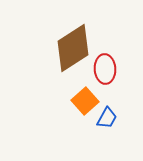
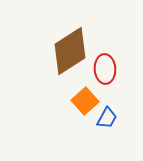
brown diamond: moved 3 px left, 3 px down
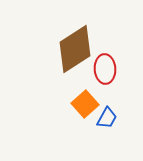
brown diamond: moved 5 px right, 2 px up
orange square: moved 3 px down
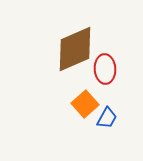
brown diamond: rotated 9 degrees clockwise
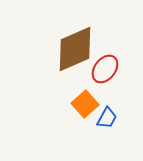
red ellipse: rotated 40 degrees clockwise
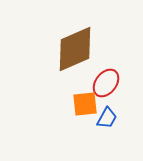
red ellipse: moved 1 px right, 14 px down
orange square: rotated 36 degrees clockwise
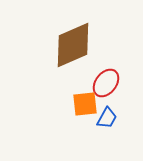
brown diamond: moved 2 px left, 4 px up
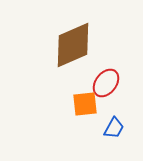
blue trapezoid: moved 7 px right, 10 px down
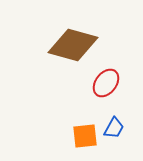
brown diamond: rotated 39 degrees clockwise
orange square: moved 32 px down
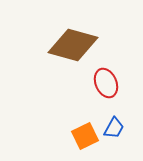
red ellipse: rotated 60 degrees counterclockwise
orange square: rotated 20 degrees counterclockwise
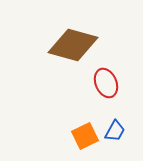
blue trapezoid: moved 1 px right, 3 px down
